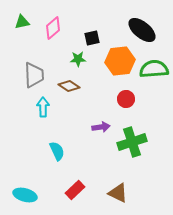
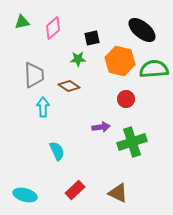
orange hexagon: rotated 20 degrees clockwise
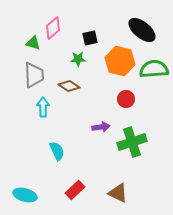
green triangle: moved 11 px right, 21 px down; rotated 28 degrees clockwise
black square: moved 2 px left
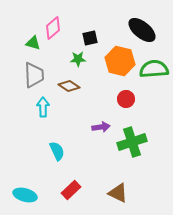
red rectangle: moved 4 px left
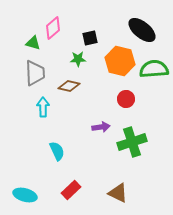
gray trapezoid: moved 1 px right, 2 px up
brown diamond: rotated 20 degrees counterclockwise
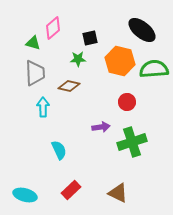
red circle: moved 1 px right, 3 px down
cyan semicircle: moved 2 px right, 1 px up
